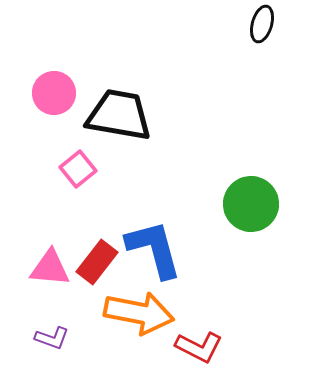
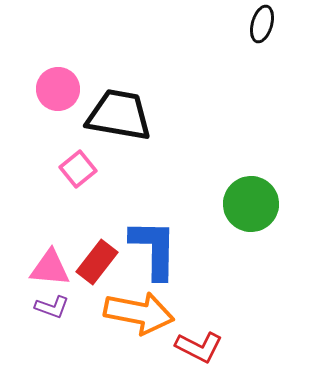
pink circle: moved 4 px right, 4 px up
blue L-shape: rotated 16 degrees clockwise
purple L-shape: moved 31 px up
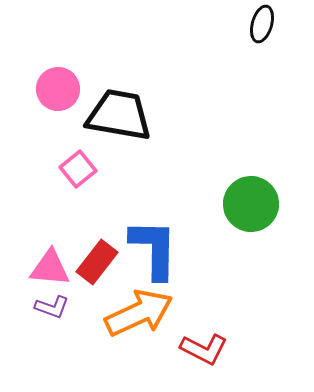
orange arrow: rotated 36 degrees counterclockwise
red L-shape: moved 5 px right, 2 px down
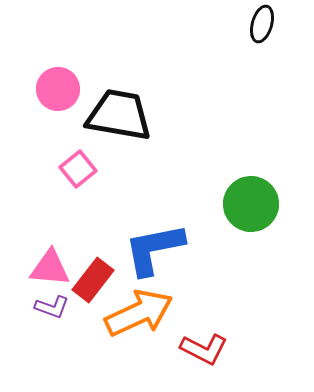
blue L-shape: rotated 102 degrees counterclockwise
red rectangle: moved 4 px left, 18 px down
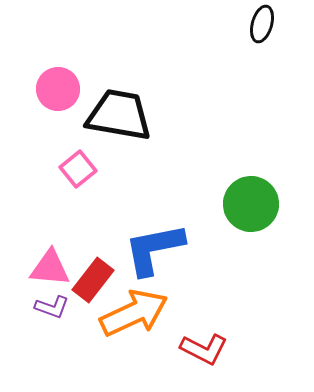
orange arrow: moved 5 px left
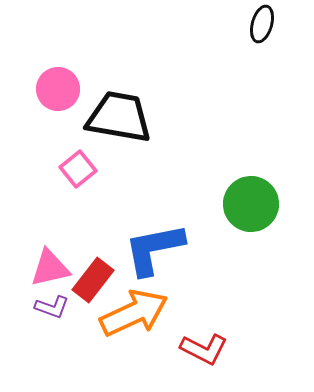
black trapezoid: moved 2 px down
pink triangle: rotated 18 degrees counterclockwise
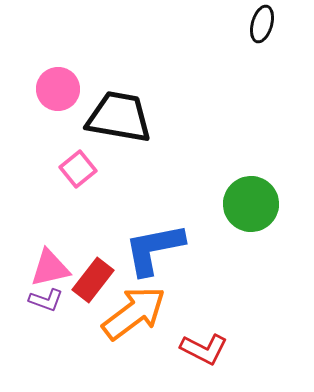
purple L-shape: moved 6 px left, 7 px up
orange arrow: rotated 12 degrees counterclockwise
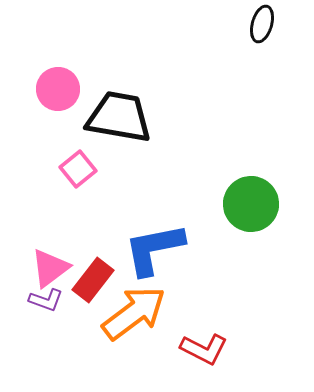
pink triangle: rotated 24 degrees counterclockwise
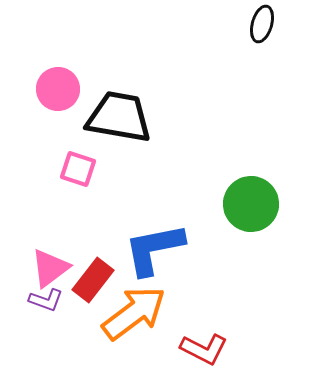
pink square: rotated 33 degrees counterclockwise
